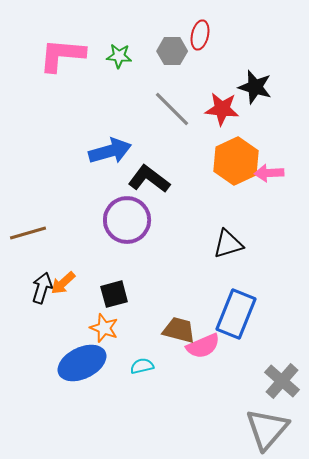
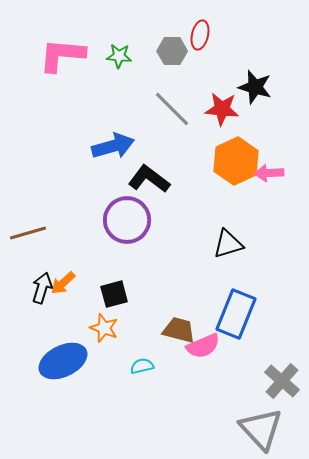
blue arrow: moved 3 px right, 5 px up
blue ellipse: moved 19 px left, 2 px up
gray triangle: moved 6 px left; rotated 24 degrees counterclockwise
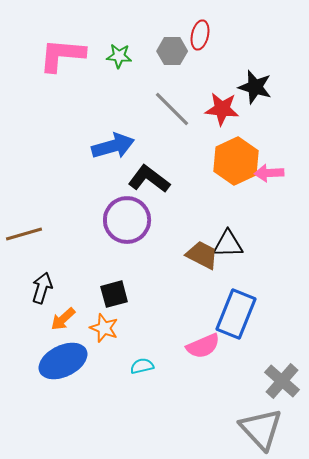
brown line: moved 4 px left, 1 px down
black triangle: rotated 16 degrees clockwise
orange arrow: moved 36 px down
brown trapezoid: moved 23 px right, 75 px up; rotated 12 degrees clockwise
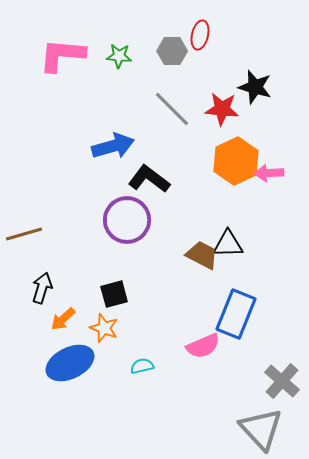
blue ellipse: moved 7 px right, 2 px down
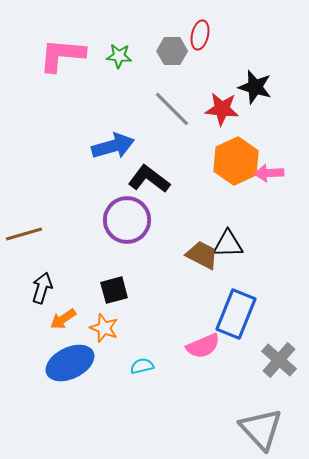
black square: moved 4 px up
orange arrow: rotated 8 degrees clockwise
gray cross: moved 3 px left, 21 px up
